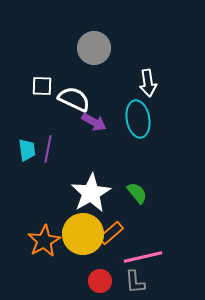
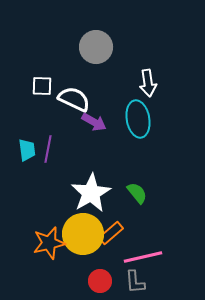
gray circle: moved 2 px right, 1 px up
orange star: moved 5 px right, 2 px down; rotated 16 degrees clockwise
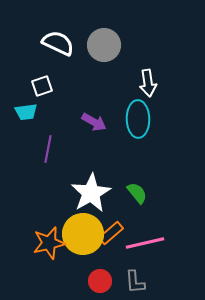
gray circle: moved 8 px right, 2 px up
white square: rotated 20 degrees counterclockwise
white semicircle: moved 16 px left, 56 px up
cyan ellipse: rotated 9 degrees clockwise
cyan trapezoid: moved 1 px left, 38 px up; rotated 90 degrees clockwise
pink line: moved 2 px right, 14 px up
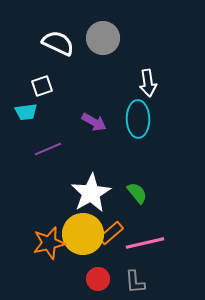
gray circle: moved 1 px left, 7 px up
purple line: rotated 56 degrees clockwise
red circle: moved 2 px left, 2 px up
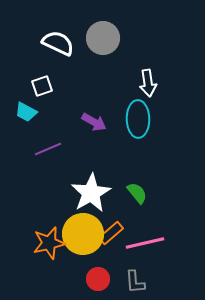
cyan trapezoid: rotated 35 degrees clockwise
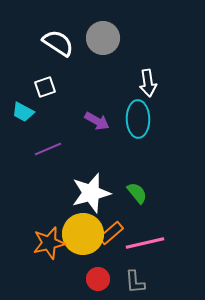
white semicircle: rotated 8 degrees clockwise
white square: moved 3 px right, 1 px down
cyan trapezoid: moved 3 px left
purple arrow: moved 3 px right, 1 px up
white star: rotated 15 degrees clockwise
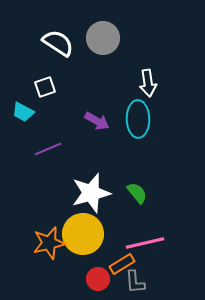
orange rectangle: moved 11 px right, 31 px down; rotated 10 degrees clockwise
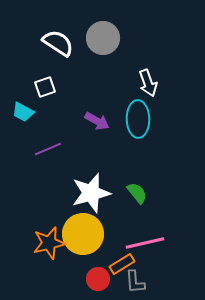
white arrow: rotated 12 degrees counterclockwise
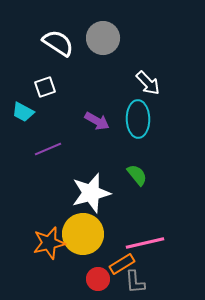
white arrow: rotated 24 degrees counterclockwise
green semicircle: moved 18 px up
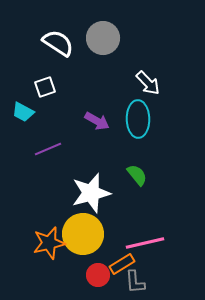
red circle: moved 4 px up
